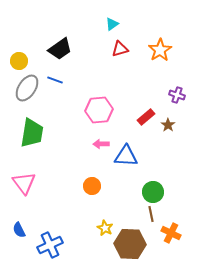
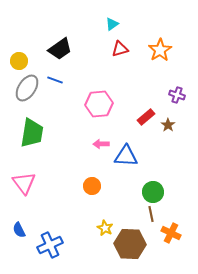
pink hexagon: moved 6 px up
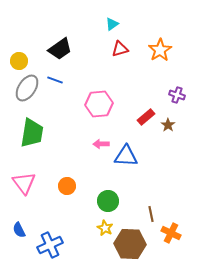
orange circle: moved 25 px left
green circle: moved 45 px left, 9 px down
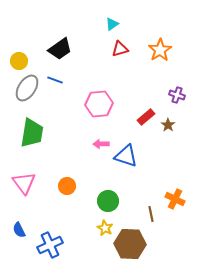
blue triangle: rotated 15 degrees clockwise
orange cross: moved 4 px right, 34 px up
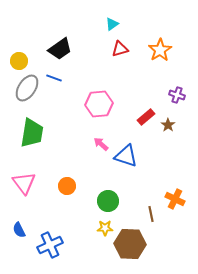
blue line: moved 1 px left, 2 px up
pink arrow: rotated 42 degrees clockwise
yellow star: rotated 28 degrees counterclockwise
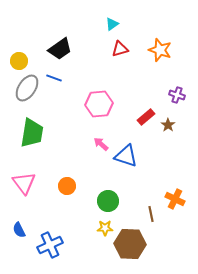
orange star: rotated 20 degrees counterclockwise
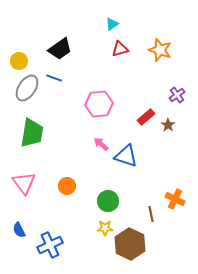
purple cross: rotated 35 degrees clockwise
brown hexagon: rotated 24 degrees clockwise
